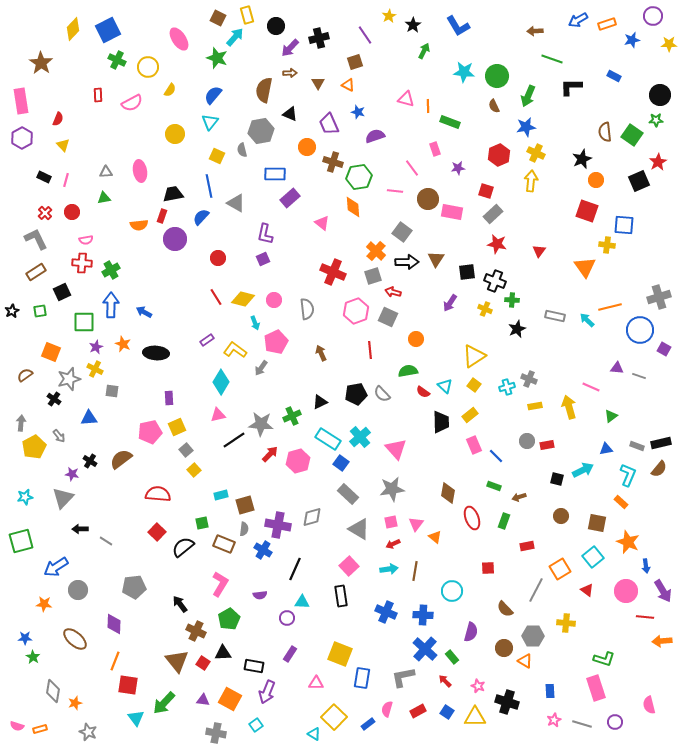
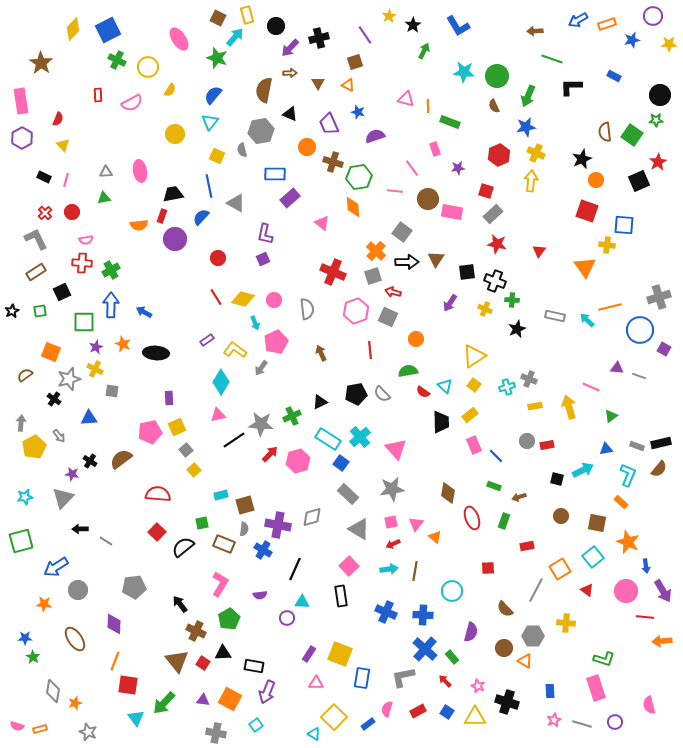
brown ellipse at (75, 639): rotated 15 degrees clockwise
purple rectangle at (290, 654): moved 19 px right
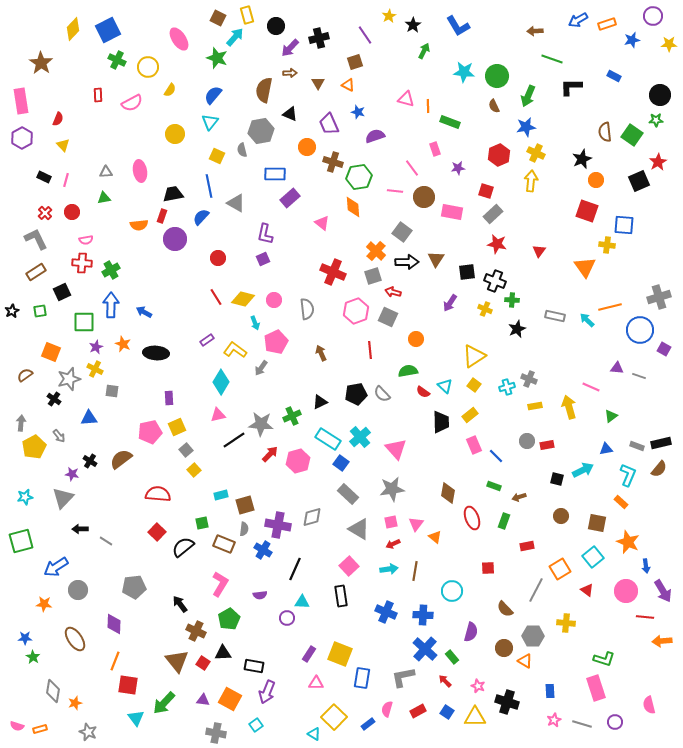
brown circle at (428, 199): moved 4 px left, 2 px up
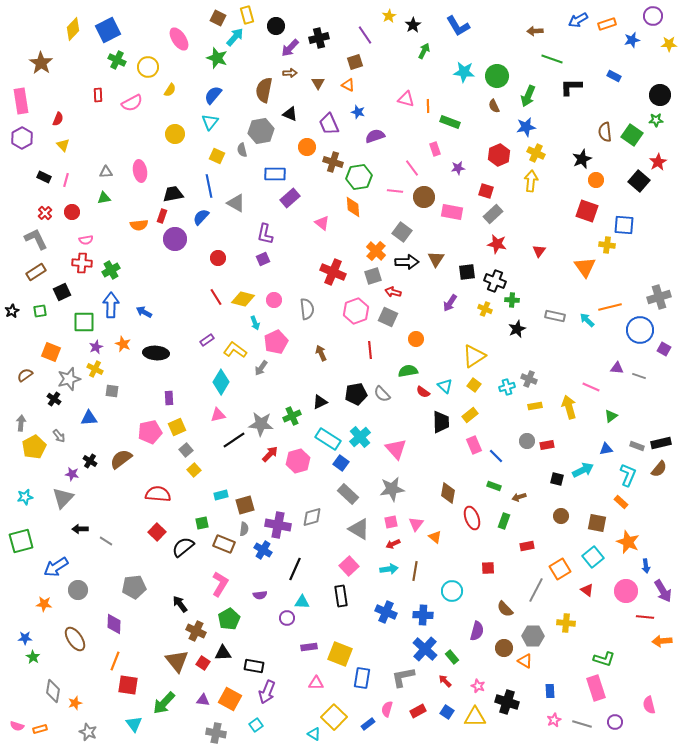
black square at (639, 181): rotated 25 degrees counterclockwise
purple semicircle at (471, 632): moved 6 px right, 1 px up
purple rectangle at (309, 654): moved 7 px up; rotated 49 degrees clockwise
cyan triangle at (136, 718): moved 2 px left, 6 px down
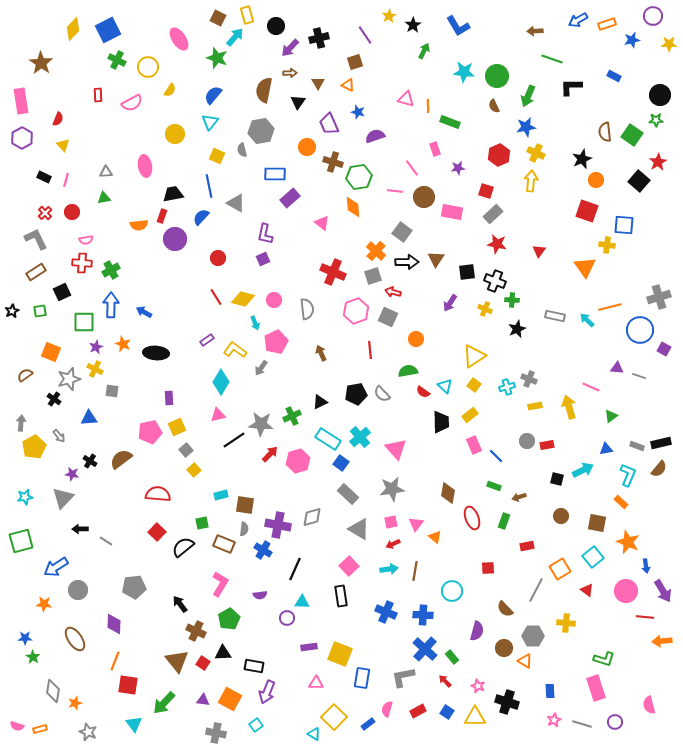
black triangle at (290, 114): moved 8 px right, 12 px up; rotated 42 degrees clockwise
pink ellipse at (140, 171): moved 5 px right, 5 px up
brown square at (245, 505): rotated 24 degrees clockwise
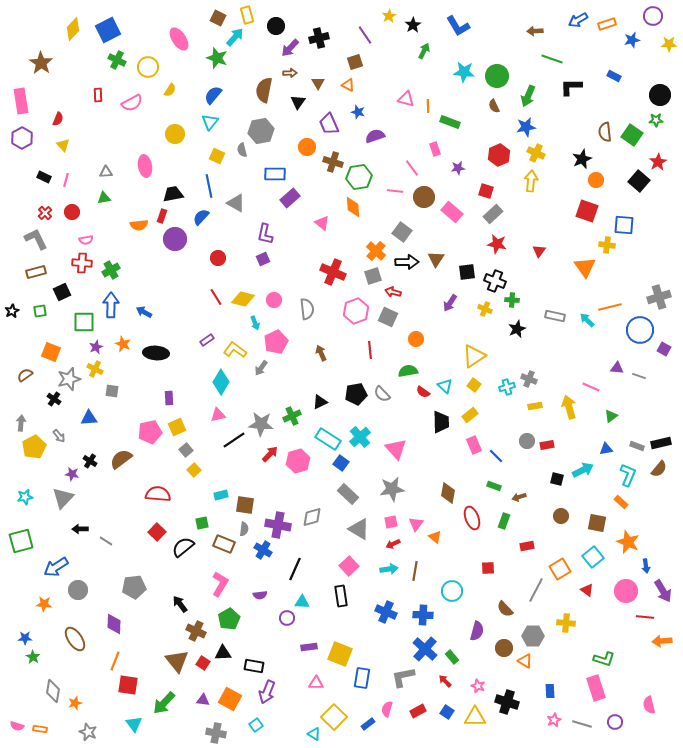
pink rectangle at (452, 212): rotated 30 degrees clockwise
brown rectangle at (36, 272): rotated 18 degrees clockwise
orange rectangle at (40, 729): rotated 24 degrees clockwise
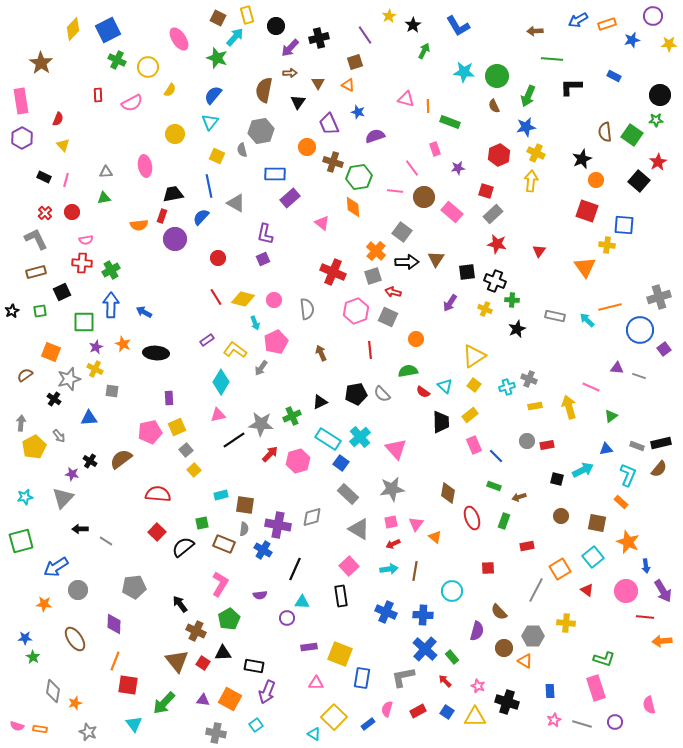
green line at (552, 59): rotated 15 degrees counterclockwise
purple square at (664, 349): rotated 24 degrees clockwise
brown semicircle at (505, 609): moved 6 px left, 3 px down
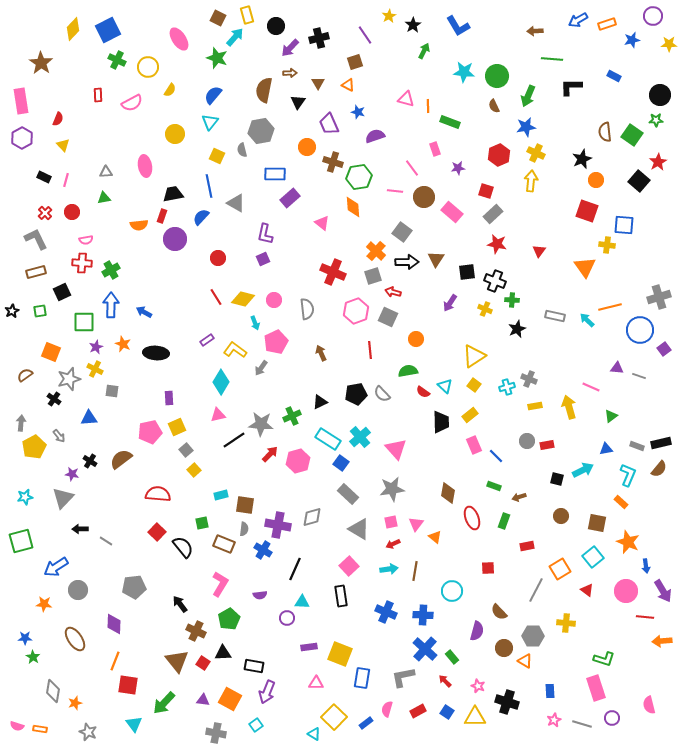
black semicircle at (183, 547): rotated 90 degrees clockwise
purple circle at (615, 722): moved 3 px left, 4 px up
blue rectangle at (368, 724): moved 2 px left, 1 px up
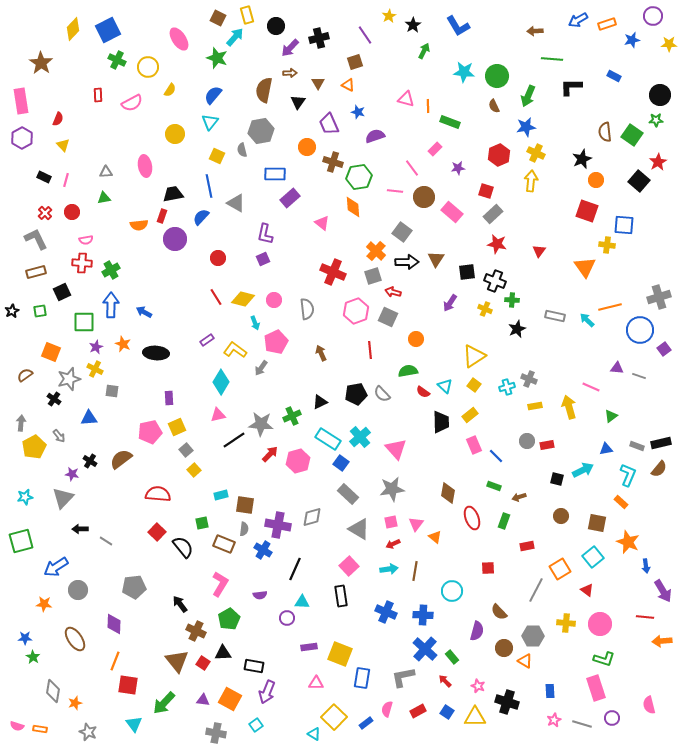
pink rectangle at (435, 149): rotated 64 degrees clockwise
pink circle at (626, 591): moved 26 px left, 33 px down
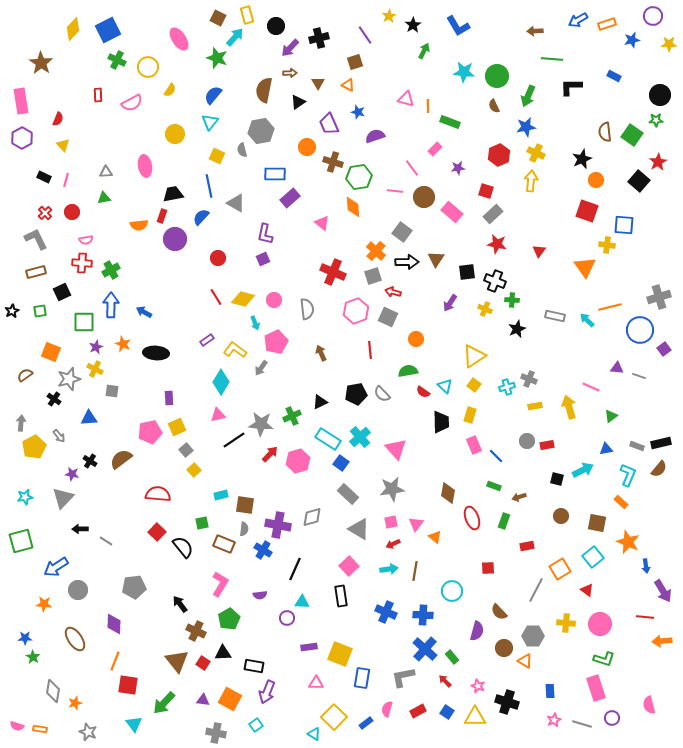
black triangle at (298, 102): rotated 21 degrees clockwise
yellow rectangle at (470, 415): rotated 35 degrees counterclockwise
